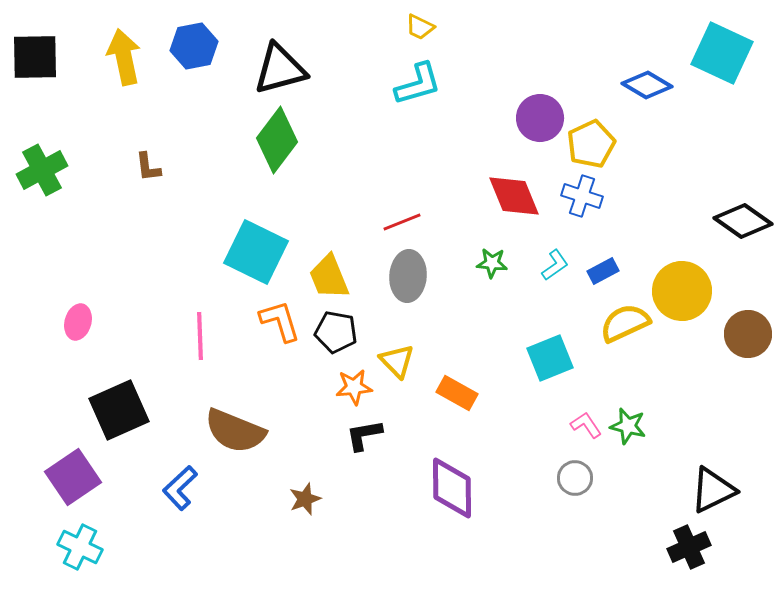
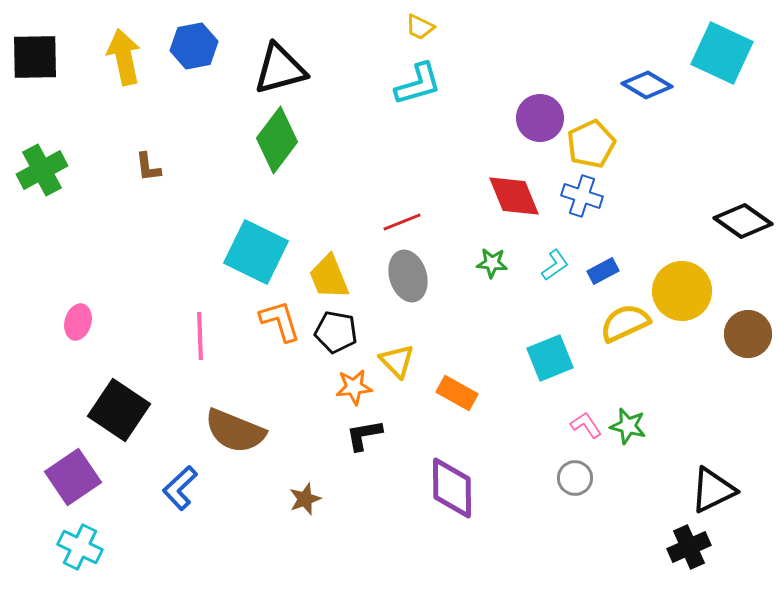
gray ellipse at (408, 276): rotated 21 degrees counterclockwise
black square at (119, 410): rotated 32 degrees counterclockwise
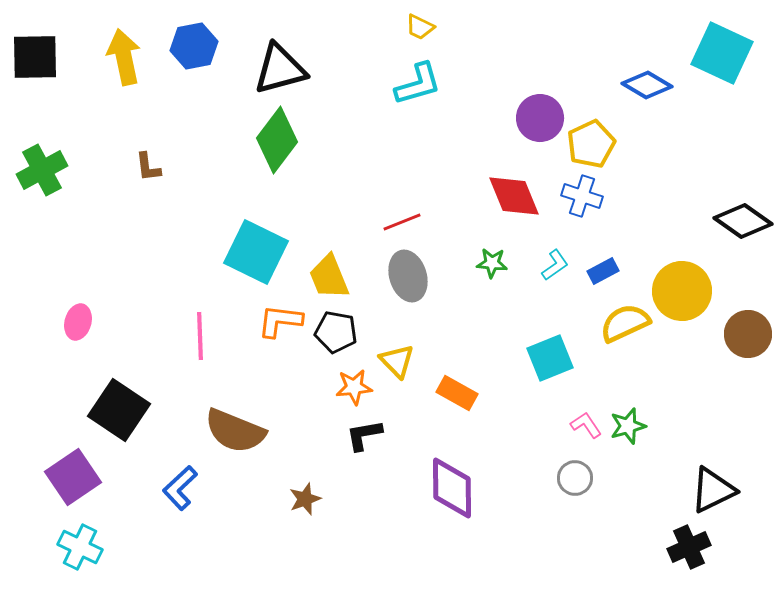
orange L-shape at (280, 321): rotated 66 degrees counterclockwise
green star at (628, 426): rotated 30 degrees counterclockwise
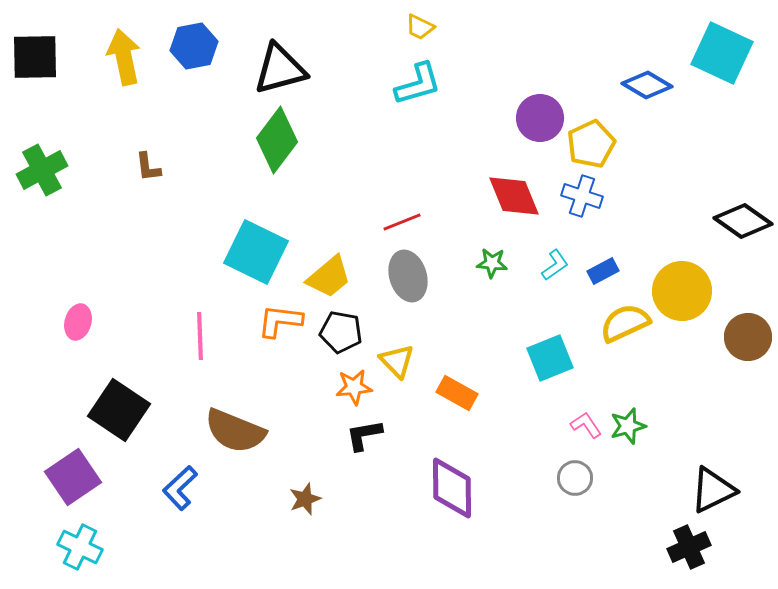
yellow trapezoid at (329, 277): rotated 108 degrees counterclockwise
black pentagon at (336, 332): moved 5 px right
brown circle at (748, 334): moved 3 px down
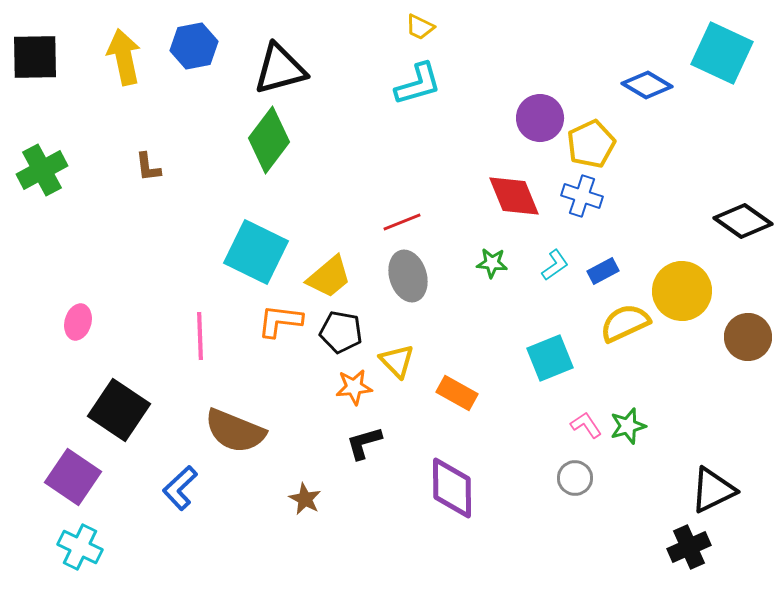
green diamond at (277, 140): moved 8 px left
black L-shape at (364, 435): moved 8 px down; rotated 6 degrees counterclockwise
purple square at (73, 477): rotated 22 degrees counterclockwise
brown star at (305, 499): rotated 24 degrees counterclockwise
